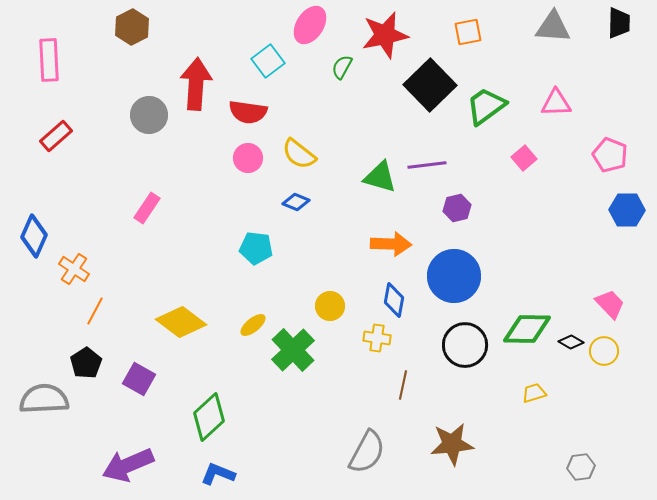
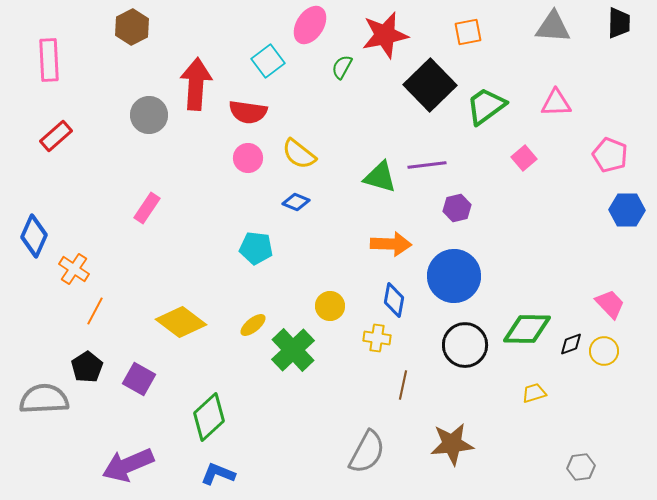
black diamond at (571, 342): moved 2 px down; rotated 50 degrees counterclockwise
black pentagon at (86, 363): moved 1 px right, 4 px down
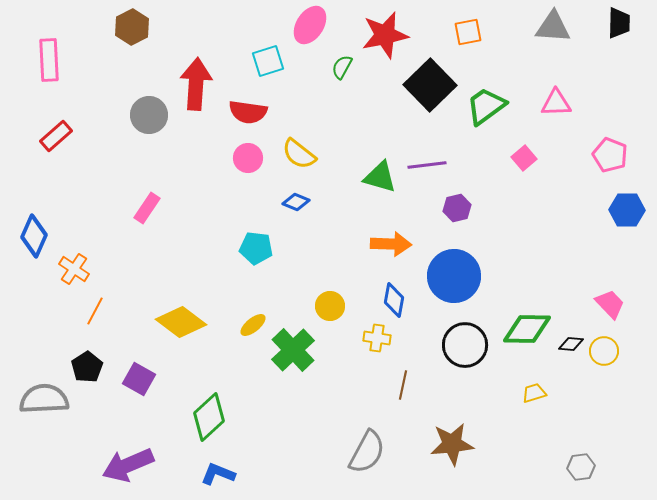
cyan square at (268, 61): rotated 20 degrees clockwise
black diamond at (571, 344): rotated 25 degrees clockwise
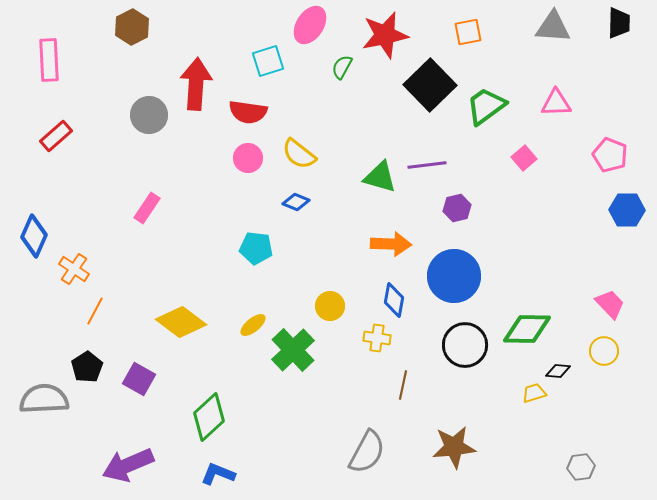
black diamond at (571, 344): moved 13 px left, 27 px down
brown star at (452, 444): moved 2 px right, 3 px down
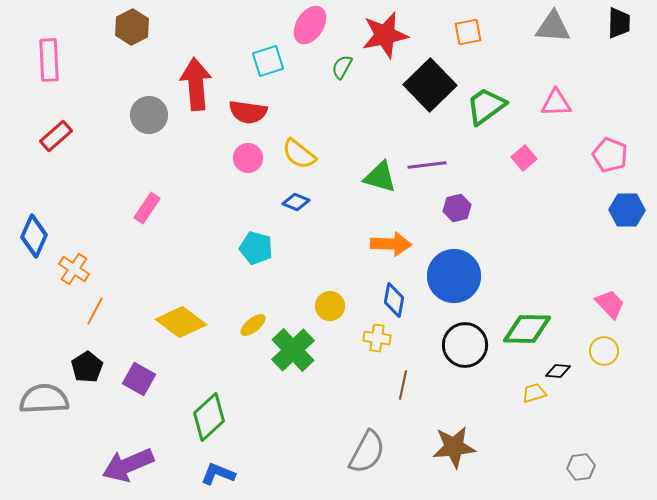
red arrow at (196, 84): rotated 9 degrees counterclockwise
cyan pentagon at (256, 248): rotated 8 degrees clockwise
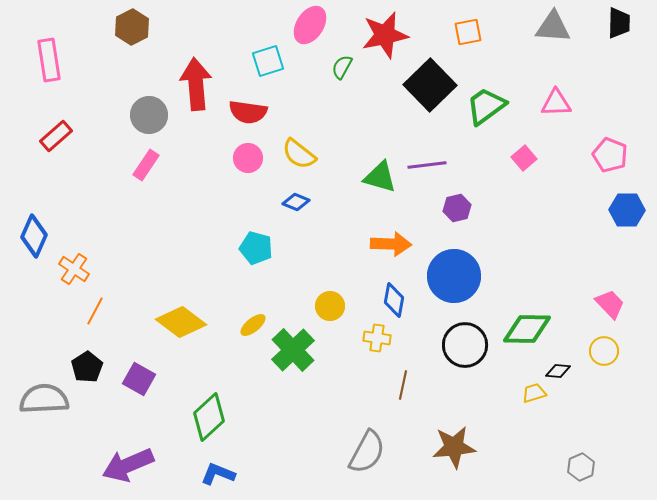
pink rectangle at (49, 60): rotated 6 degrees counterclockwise
pink rectangle at (147, 208): moved 1 px left, 43 px up
gray hexagon at (581, 467): rotated 16 degrees counterclockwise
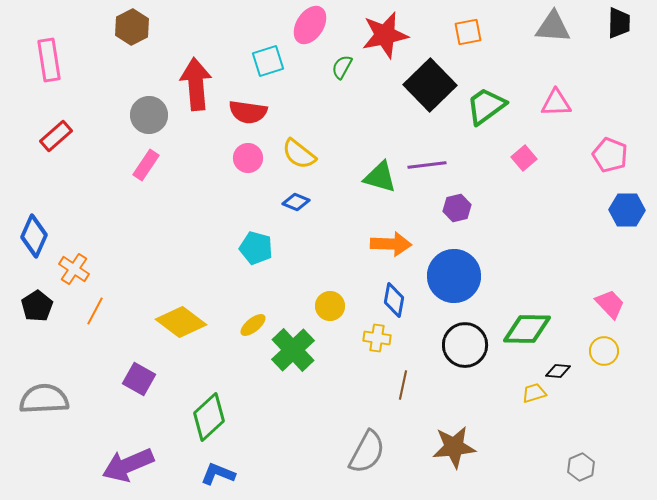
black pentagon at (87, 367): moved 50 px left, 61 px up
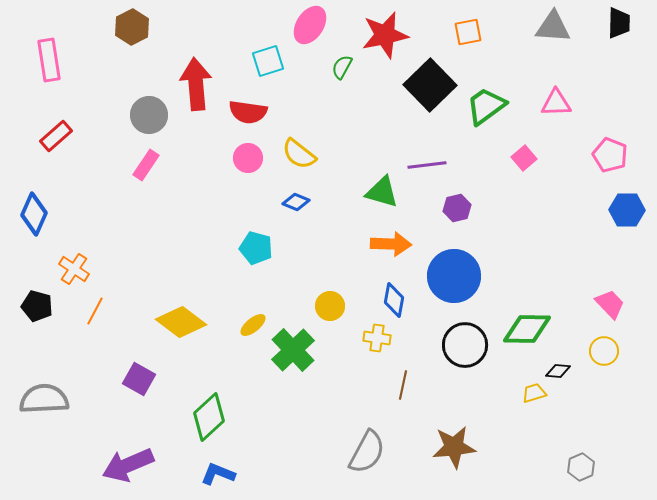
green triangle at (380, 177): moved 2 px right, 15 px down
blue diamond at (34, 236): moved 22 px up
black pentagon at (37, 306): rotated 24 degrees counterclockwise
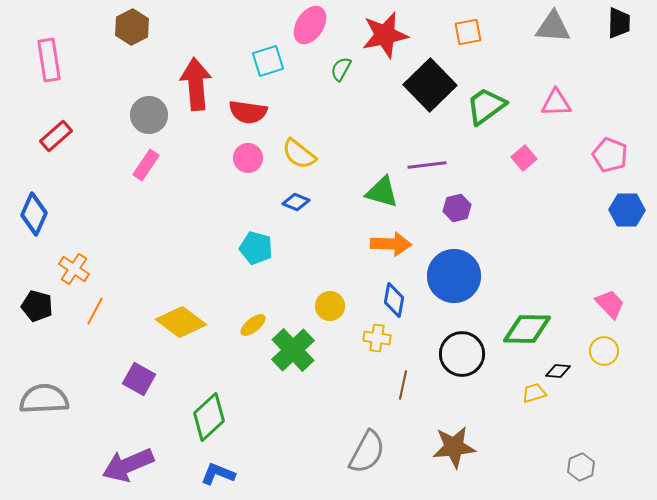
green semicircle at (342, 67): moved 1 px left, 2 px down
black circle at (465, 345): moved 3 px left, 9 px down
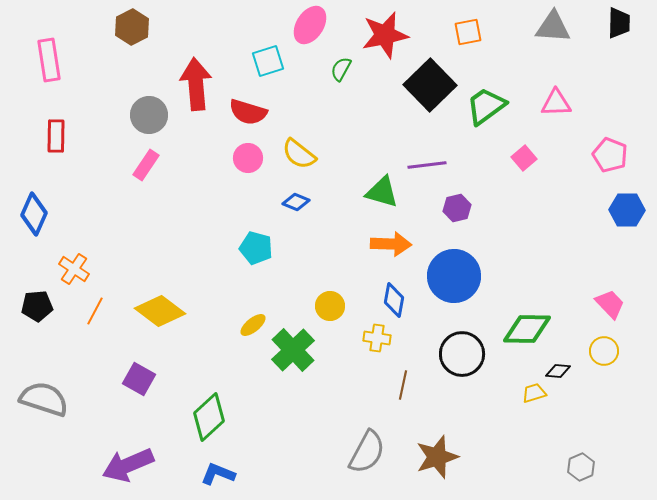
red semicircle at (248, 112): rotated 9 degrees clockwise
red rectangle at (56, 136): rotated 48 degrees counterclockwise
black pentagon at (37, 306): rotated 20 degrees counterclockwise
yellow diamond at (181, 322): moved 21 px left, 11 px up
gray semicircle at (44, 399): rotated 21 degrees clockwise
brown star at (454, 447): moved 17 px left, 10 px down; rotated 12 degrees counterclockwise
